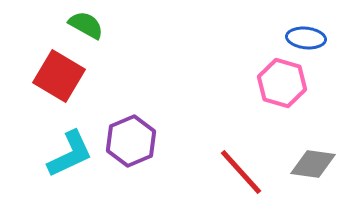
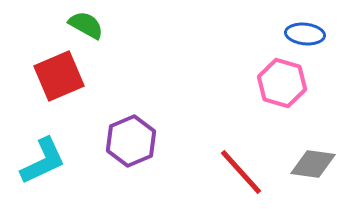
blue ellipse: moved 1 px left, 4 px up
red square: rotated 36 degrees clockwise
cyan L-shape: moved 27 px left, 7 px down
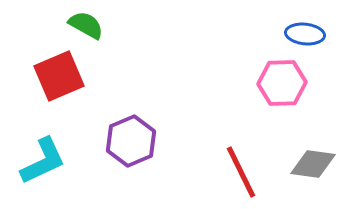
pink hexagon: rotated 18 degrees counterclockwise
red line: rotated 16 degrees clockwise
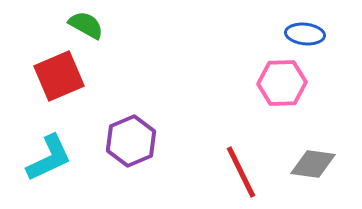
cyan L-shape: moved 6 px right, 3 px up
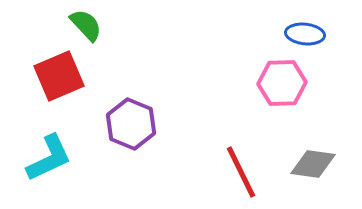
green semicircle: rotated 18 degrees clockwise
purple hexagon: moved 17 px up; rotated 15 degrees counterclockwise
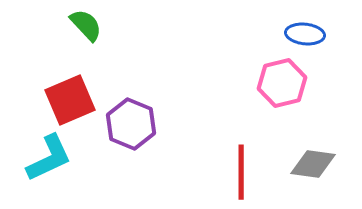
red square: moved 11 px right, 24 px down
pink hexagon: rotated 12 degrees counterclockwise
red line: rotated 26 degrees clockwise
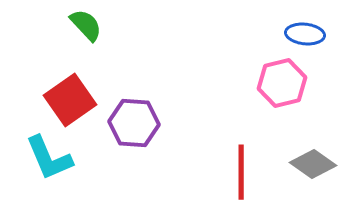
red square: rotated 12 degrees counterclockwise
purple hexagon: moved 3 px right, 1 px up; rotated 18 degrees counterclockwise
cyan L-shape: rotated 92 degrees clockwise
gray diamond: rotated 27 degrees clockwise
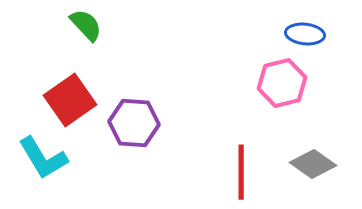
cyan L-shape: moved 6 px left; rotated 8 degrees counterclockwise
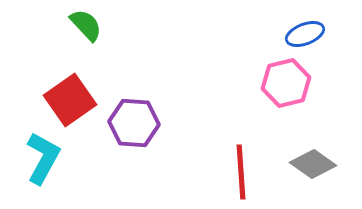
blue ellipse: rotated 27 degrees counterclockwise
pink hexagon: moved 4 px right
cyan L-shape: rotated 120 degrees counterclockwise
red line: rotated 4 degrees counterclockwise
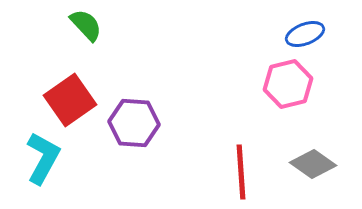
pink hexagon: moved 2 px right, 1 px down
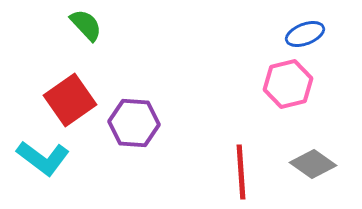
cyan L-shape: rotated 98 degrees clockwise
